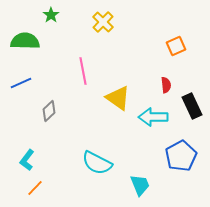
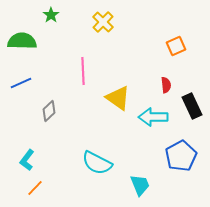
green semicircle: moved 3 px left
pink line: rotated 8 degrees clockwise
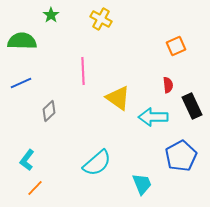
yellow cross: moved 2 px left, 3 px up; rotated 15 degrees counterclockwise
red semicircle: moved 2 px right
cyan semicircle: rotated 68 degrees counterclockwise
cyan trapezoid: moved 2 px right, 1 px up
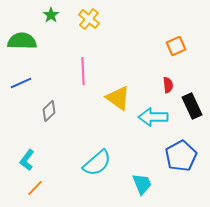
yellow cross: moved 12 px left; rotated 10 degrees clockwise
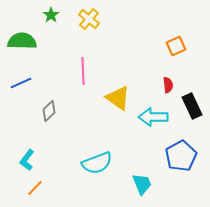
cyan semicircle: rotated 20 degrees clockwise
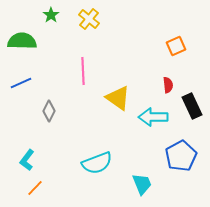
gray diamond: rotated 20 degrees counterclockwise
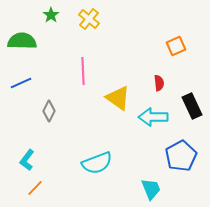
red semicircle: moved 9 px left, 2 px up
cyan trapezoid: moved 9 px right, 5 px down
